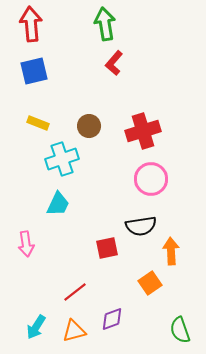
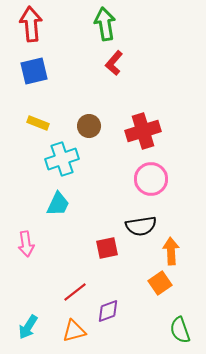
orange square: moved 10 px right
purple diamond: moved 4 px left, 8 px up
cyan arrow: moved 8 px left
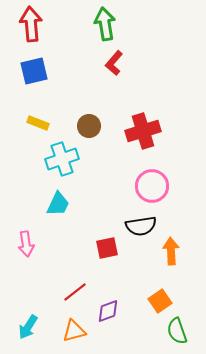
pink circle: moved 1 px right, 7 px down
orange square: moved 18 px down
green semicircle: moved 3 px left, 1 px down
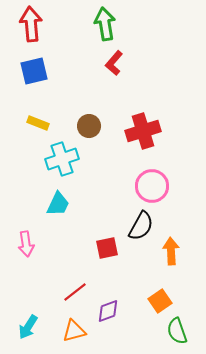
black semicircle: rotated 52 degrees counterclockwise
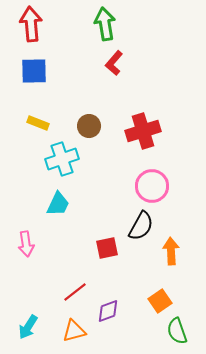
blue square: rotated 12 degrees clockwise
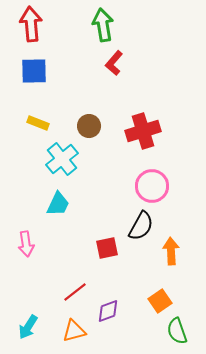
green arrow: moved 2 px left, 1 px down
cyan cross: rotated 20 degrees counterclockwise
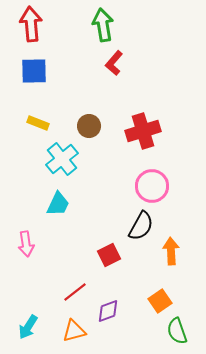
red square: moved 2 px right, 7 px down; rotated 15 degrees counterclockwise
